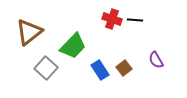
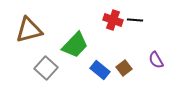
red cross: moved 1 px right, 1 px down
brown triangle: moved 2 px up; rotated 24 degrees clockwise
green trapezoid: moved 2 px right, 1 px up
blue rectangle: rotated 18 degrees counterclockwise
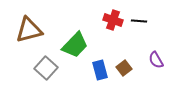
black line: moved 4 px right, 1 px down
blue rectangle: rotated 36 degrees clockwise
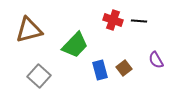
gray square: moved 7 px left, 8 px down
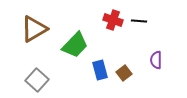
brown triangle: moved 5 px right, 1 px up; rotated 16 degrees counterclockwise
purple semicircle: rotated 30 degrees clockwise
brown square: moved 5 px down
gray square: moved 2 px left, 4 px down
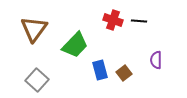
brown triangle: rotated 24 degrees counterclockwise
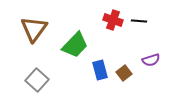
purple semicircle: moved 5 px left; rotated 108 degrees counterclockwise
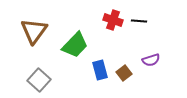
brown triangle: moved 2 px down
gray square: moved 2 px right
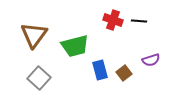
brown triangle: moved 4 px down
green trapezoid: moved 1 px down; rotated 32 degrees clockwise
gray square: moved 2 px up
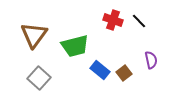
black line: rotated 42 degrees clockwise
purple semicircle: rotated 84 degrees counterclockwise
blue rectangle: rotated 36 degrees counterclockwise
